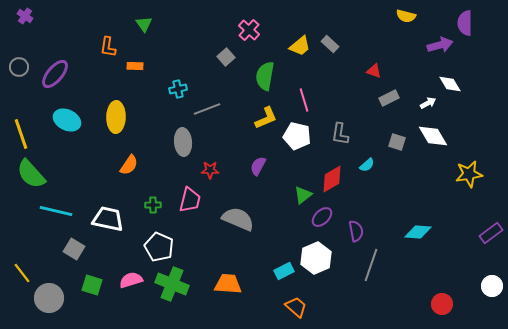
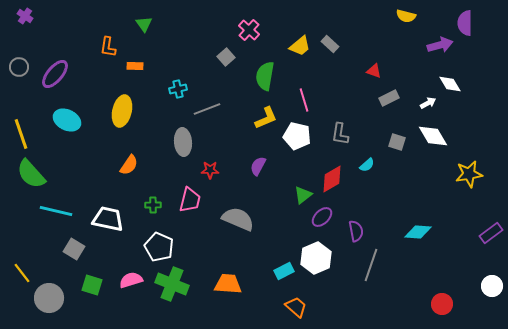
yellow ellipse at (116, 117): moved 6 px right, 6 px up; rotated 12 degrees clockwise
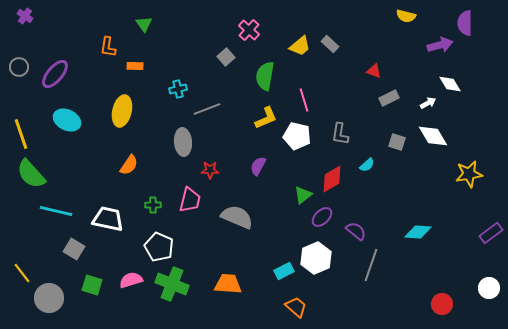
gray semicircle at (238, 219): moved 1 px left, 2 px up
purple semicircle at (356, 231): rotated 40 degrees counterclockwise
white circle at (492, 286): moved 3 px left, 2 px down
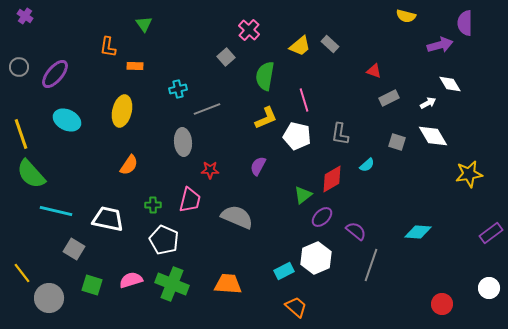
white pentagon at (159, 247): moved 5 px right, 7 px up
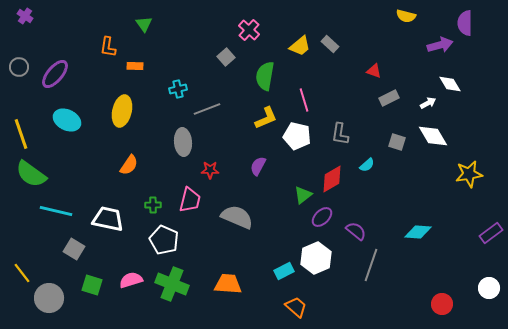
green semicircle at (31, 174): rotated 12 degrees counterclockwise
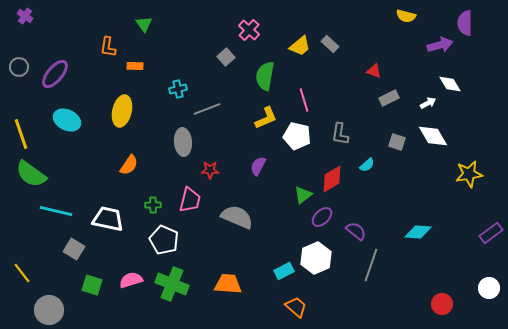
gray circle at (49, 298): moved 12 px down
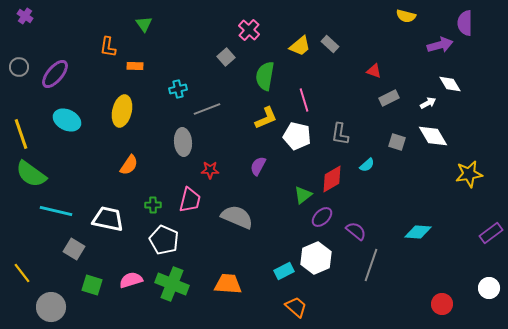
gray circle at (49, 310): moved 2 px right, 3 px up
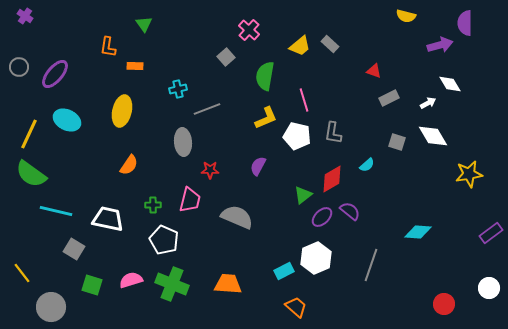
yellow line at (21, 134): moved 8 px right; rotated 44 degrees clockwise
gray L-shape at (340, 134): moved 7 px left, 1 px up
purple semicircle at (356, 231): moved 6 px left, 20 px up
red circle at (442, 304): moved 2 px right
